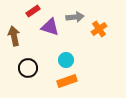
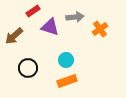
orange cross: moved 1 px right
brown arrow: rotated 120 degrees counterclockwise
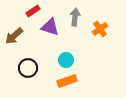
gray arrow: rotated 78 degrees counterclockwise
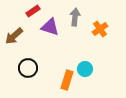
cyan circle: moved 19 px right, 9 px down
orange rectangle: moved 1 px up; rotated 54 degrees counterclockwise
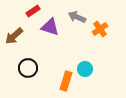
gray arrow: moved 2 px right; rotated 72 degrees counterclockwise
orange rectangle: moved 1 px left, 1 px down
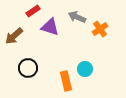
orange rectangle: rotated 30 degrees counterclockwise
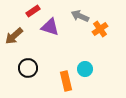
gray arrow: moved 3 px right, 1 px up
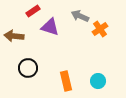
brown arrow: rotated 48 degrees clockwise
cyan circle: moved 13 px right, 12 px down
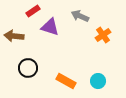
orange cross: moved 3 px right, 6 px down
orange rectangle: rotated 48 degrees counterclockwise
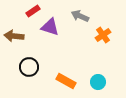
black circle: moved 1 px right, 1 px up
cyan circle: moved 1 px down
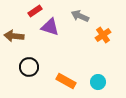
red rectangle: moved 2 px right
